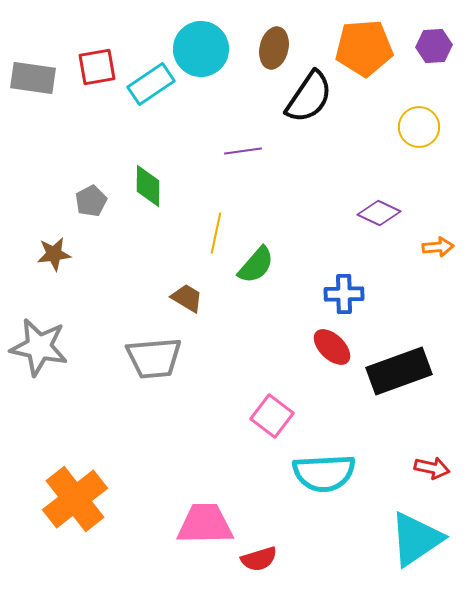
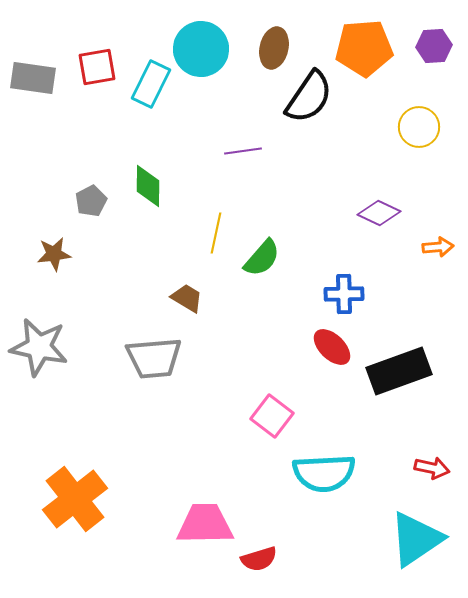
cyan rectangle: rotated 30 degrees counterclockwise
green semicircle: moved 6 px right, 7 px up
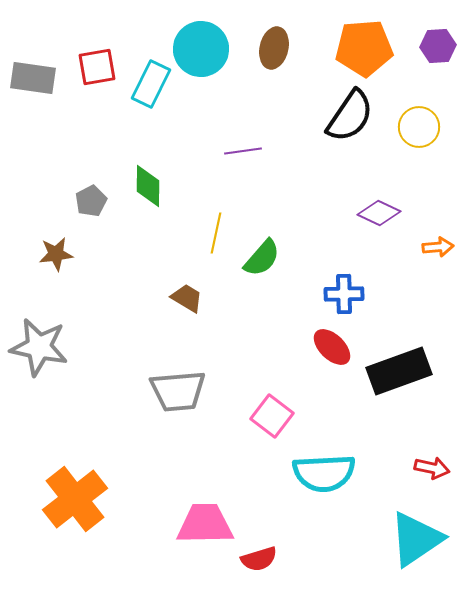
purple hexagon: moved 4 px right
black semicircle: moved 41 px right, 19 px down
brown star: moved 2 px right
gray trapezoid: moved 24 px right, 33 px down
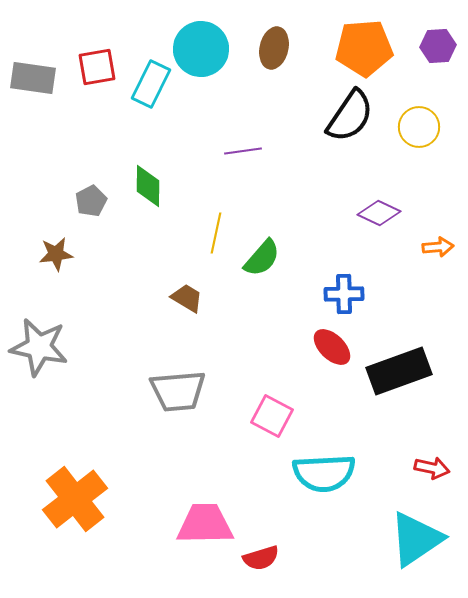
pink square: rotated 9 degrees counterclockwise
red semicircle: moved 2 px right, 1 px up
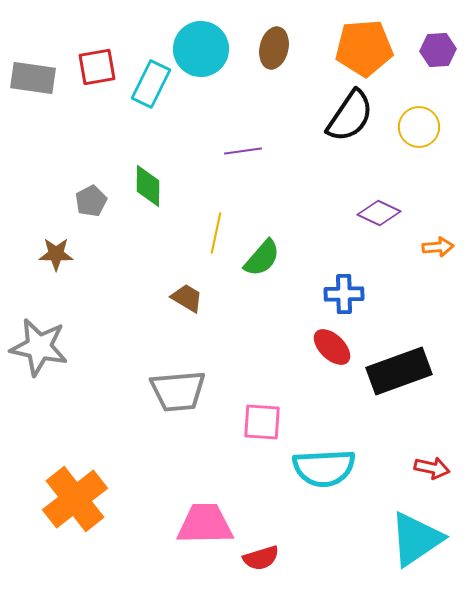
purple hexagon: moved 4 px down
brown star: rotated 8 degrees clockwise
pink square: moved 10 px left, 6 px down; rotated 24 degrees counterclockwise
cyan semicircle: moved 5 px up
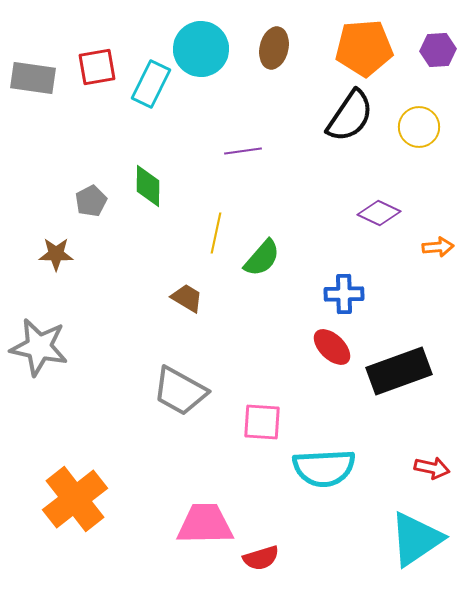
gray trapezoid: moved 2 px right; rotated 34 degrees clockwise
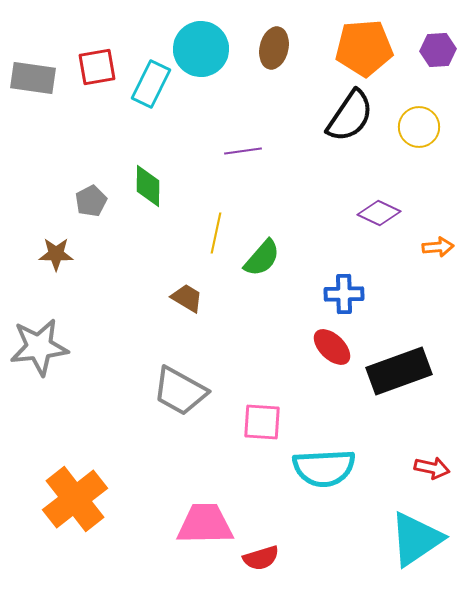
gray star: rotated 18 degrees counterclockwise
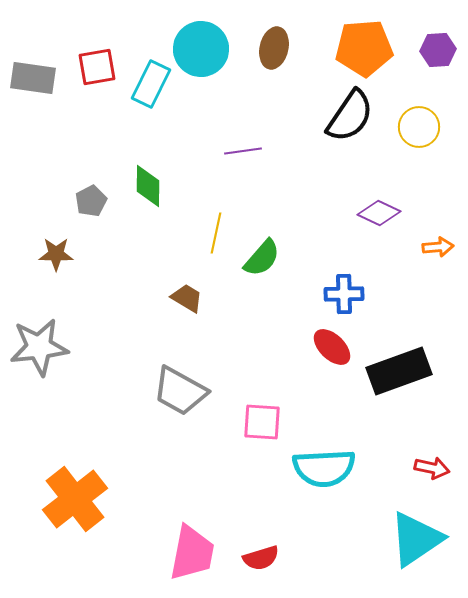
pink trapezoid: moved 13 px left, 29 px down; rotated 102 degrees clockwise
